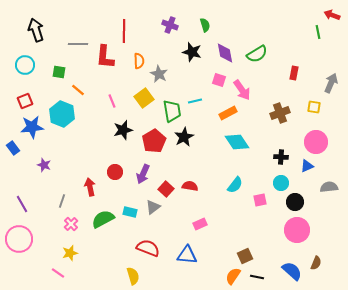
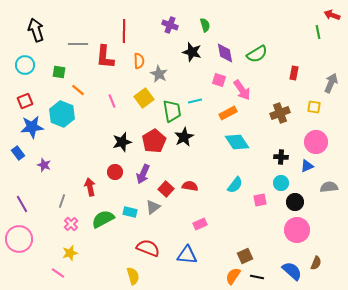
black star at (123, 130): moved 1 px left, 12 px down
blue rectangle at (13, 148): moved 5 px right, 5 px down
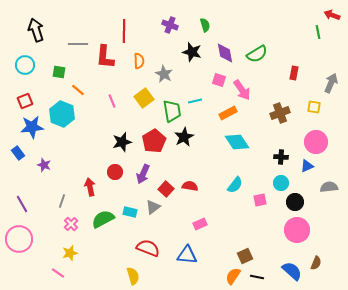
gray star at (159, 74): moved 5 px right
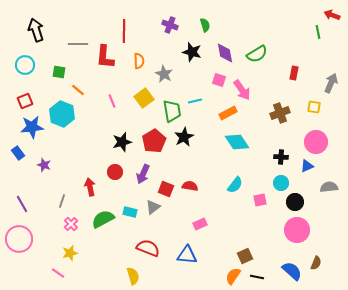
red square at (166, 189): rotated 21 degrees counterclockwise
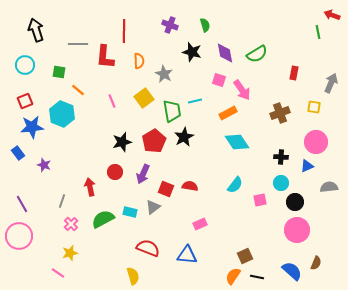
pink circle at (19, 239): moved 3 px up
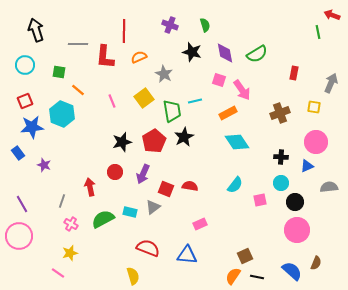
orange semicircle at (139, 61): moved 4 px up; rotated 112 degrees counterclockwise
pink cross at (71, 224): rotated 16 degrees counterclockwise
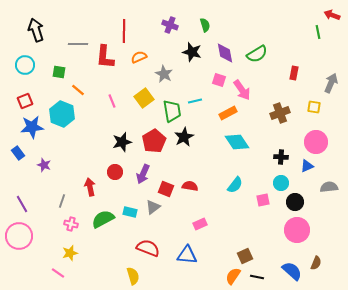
pink square at (260, 200): moved 3 px right
pink cross at (71, 224): rotated 16 degrees counterclockwise
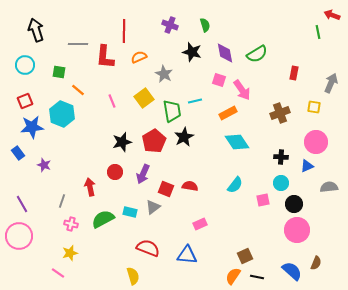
black circle at (295, 202): moved 1 px left, 2 px down
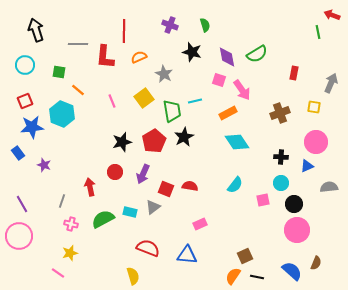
purple diamond at (225, 53): moved 2 px right, 4 px down
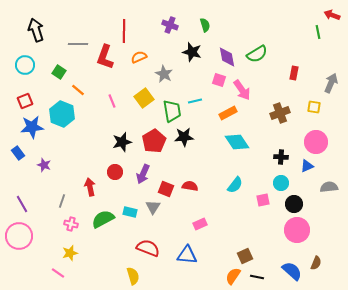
red L-shape at (105, 57): rotated 15 degrees clockwise
green square at (59, 72): rotated 24 degrees clockwise
black star at (184, 137): rotated 24 degrees clockwise
gray triangle at (153, 207): rotated 21 degrees counterclockwise
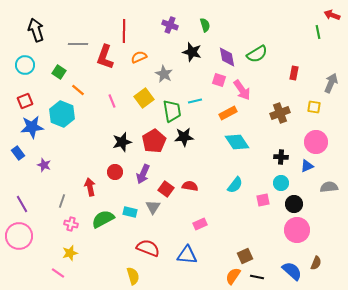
red square at (166, 189): rotated 14 degrees clockwise
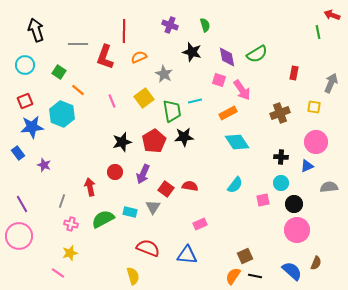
black line at (257, 277): moved 2 px left, 1 px up
